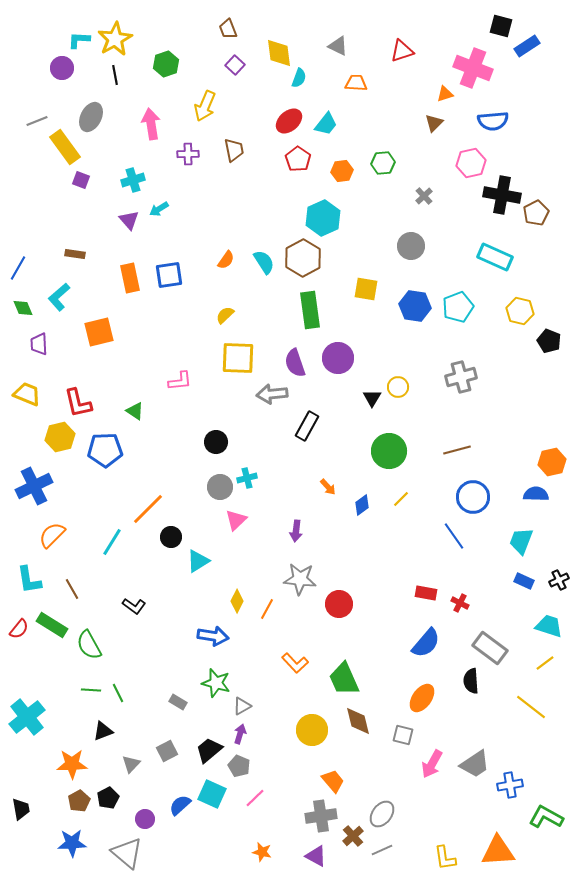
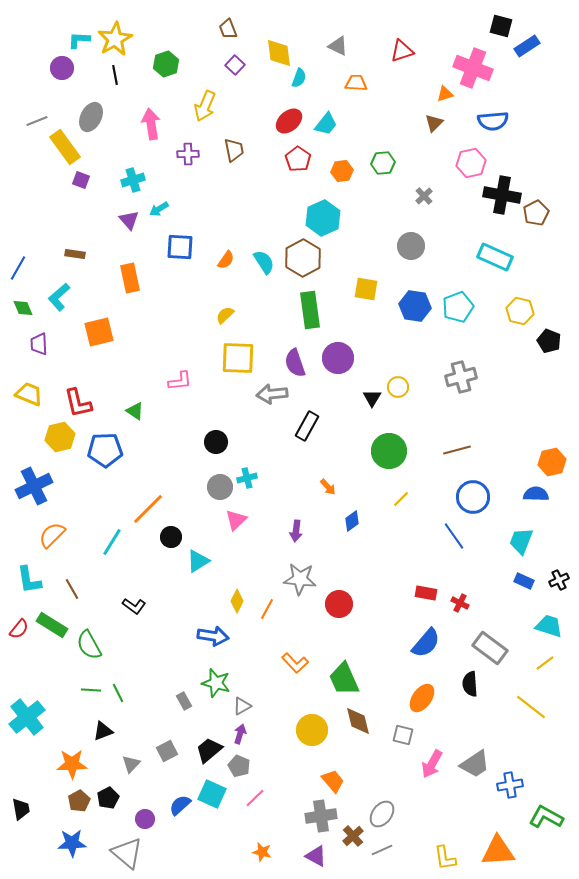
blue square at (169, 275): moved 11 px right, 28 px up; rotated 12 degrees clockwise
yellow trapezoid at (27, 394): moved 2 px right
blue diamond at (362, 505): moved 10 px left, 16 px down
black semicircle at (471, 681): moved 1 px left, 3 px down
gray rectangle at (178, 702): moved 6 px right, 1 px up; rotated 30 degrees clockwise
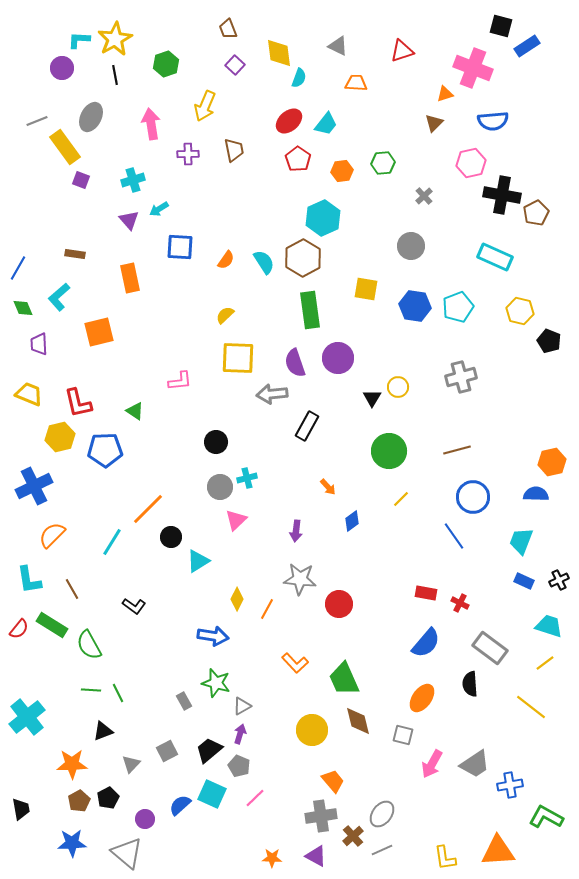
yellow diamond at (237, 601): moved 2 px up
orange star at (262, 852): moved 10 px right, 6 px down; rotated 12 degrees counterclockwise
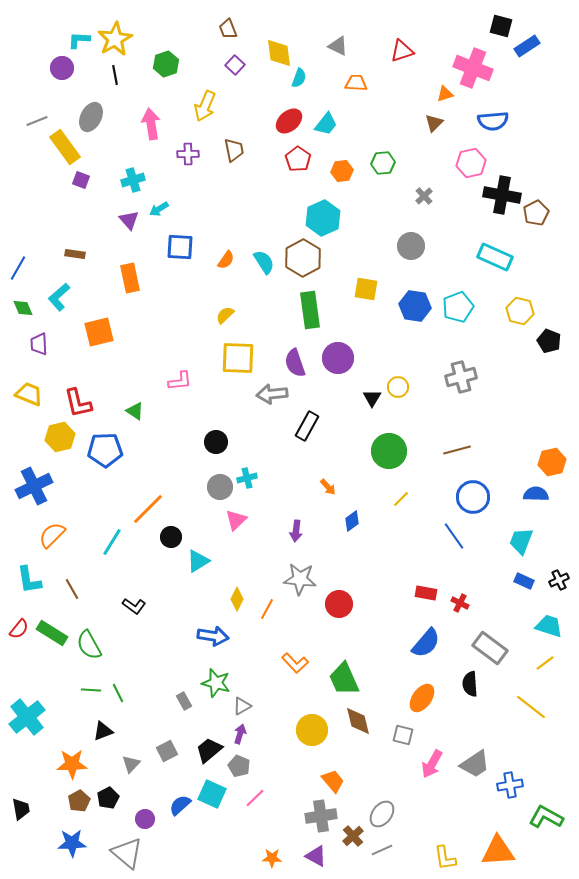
green rectangle at (52, 625): moved 8 px down
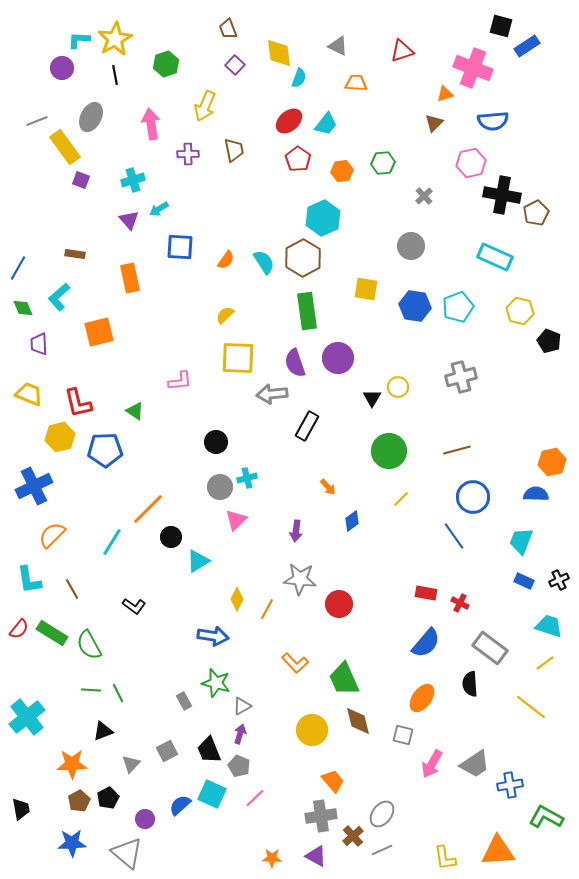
green rectangle at (310, 310): moved 3 px left, 1 px down
black trapezoid at (209, 750): rotated 72 degrees counterclockwise
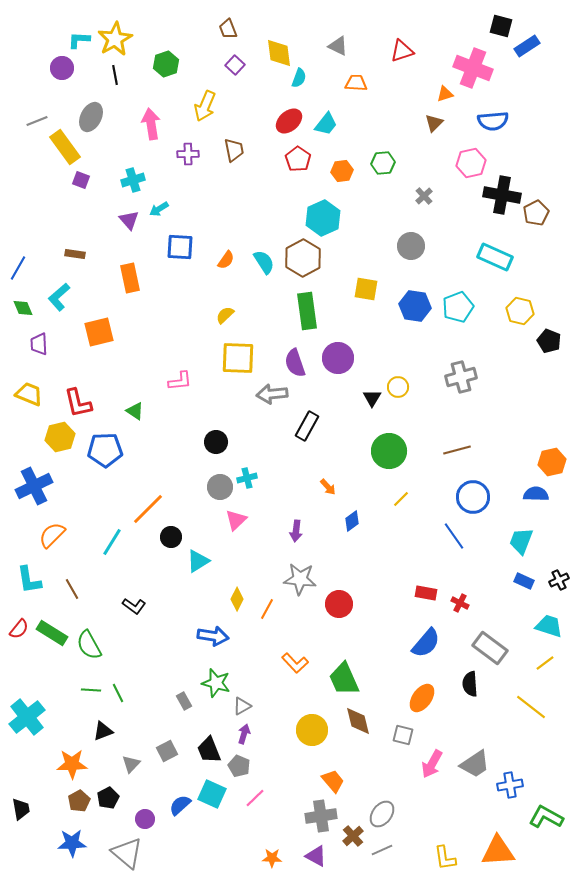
purple arrow at (240, 734): moved 4 px right
